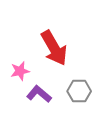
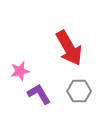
red arrow: moved 15 px right
purple L-shape: rotated 20 degrees clockwise
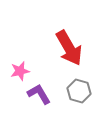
gray hexagon: rotated 15 degrees clockwise
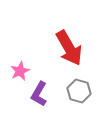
pink star: rotated 12 degrees counterclockwise
purple L-shape: rotated 120 degrees counterclockwise
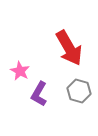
pink star: rotated 18 degrees counterclockwise
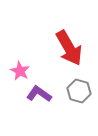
purple L-shape: rotated 95 degrees clockwise
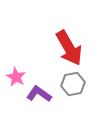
pink star: moved 4 px left, 6 px down
gray hexagon: moved 6 px left, 7 px up; rotated 25 degrees counterclockwise
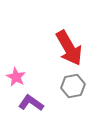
gray hexagon: moved 2 px down
purple L-shape: moved 8 px left, 9 px down
